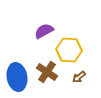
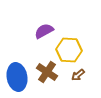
brown arrow: moved 1 px left, 2 px up
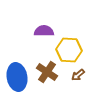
purple semicircle: rotated 30 degrees clockwise
